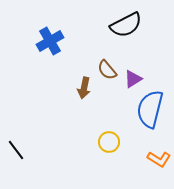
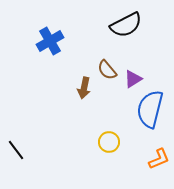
orange L-shape: rotated 55 degrees counterclockwise
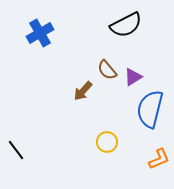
blue cross: moved 10 px left, 8 px up
purple triangle: moved 2 px up
brown arrow: moved 1 px left, 3 px down; rotated 30 degrees clockwise
yellow circle: moved 2 px left
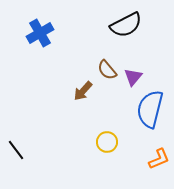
purple triangle: rotated 18 degrees counterclockwise
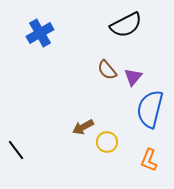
brown arrow: moved 36 px down; rotated 20 degrees clockwise
orange L-shape: moved 10 px left, 1 px down; rotated 135 degrees clockwise
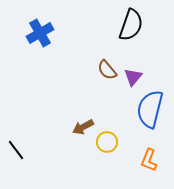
black semicircle: moved 5 px right; rotated 44 degrees counterclockwise
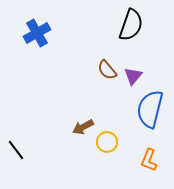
blue cross: moved 3 px left
purple triangle: moved 1 px up
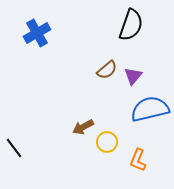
brown semicircle: rotated 90 degrees counterclockwise
blue semicircle: rotated 63 degrees clockwise
black line: moved 2 px left, 2 px up
orange L-shape: moved 11 px left
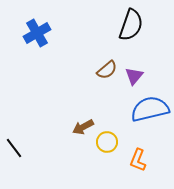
purple triangle: moved 1 px right
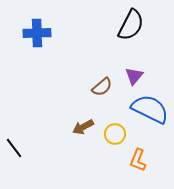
black semicircle: rotated 8 degrees clockwise
blue cross: rotated 28 degrees clockwise
brown semicircle: moved 5 px left, 17 px down
blue semicircle: rotated 39 degrees clockwise
yellow circle: moved 8 px right, 8 px up
